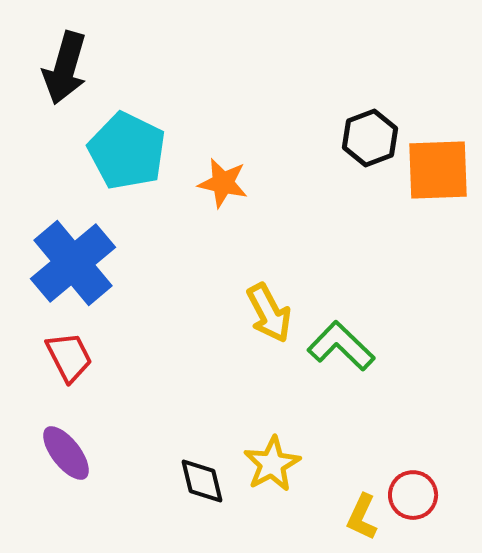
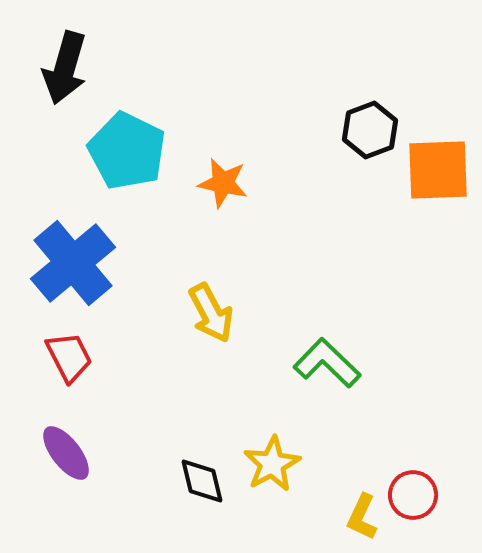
black hexagon: moved 8 px up
yellow arrow: moved 58 px left
green L-shape: moved 14 px left, 17 px down
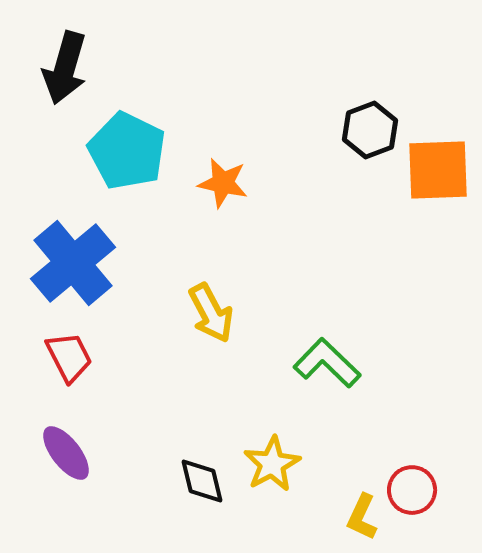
red circle: moved 1 px left, 5 px up
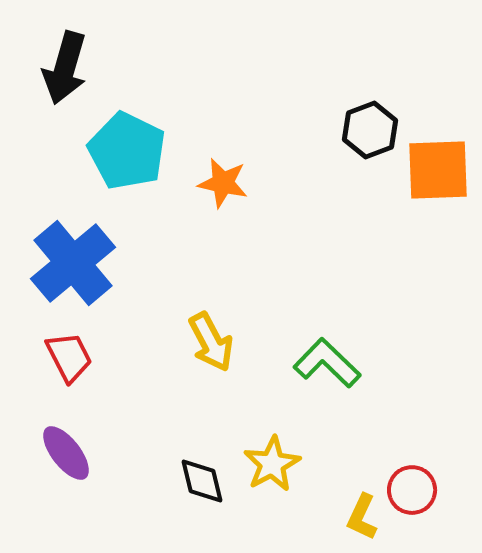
yellow arrow: moved 29 px down
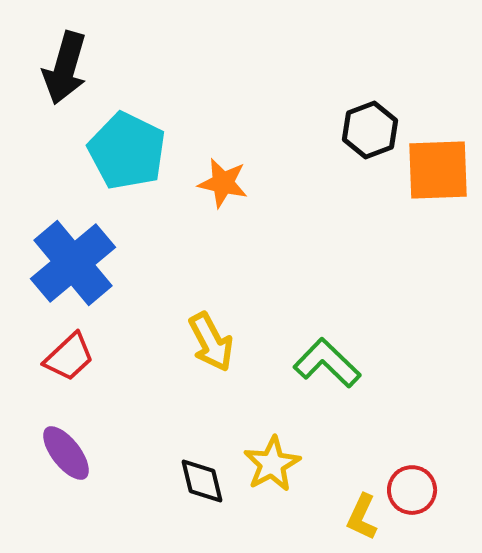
red trapezoid: rotated 74 degrees clockwise
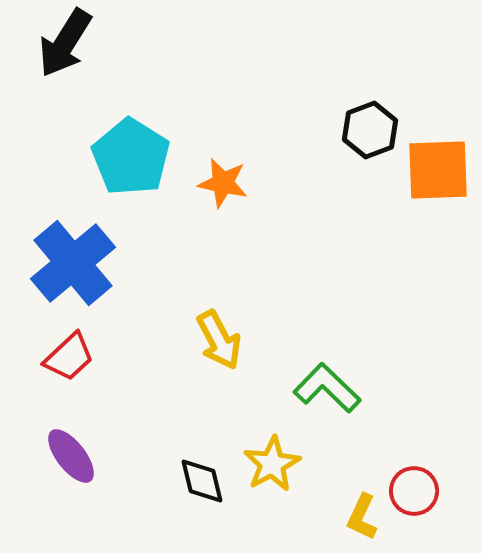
black arrow: moved 25 px up; rotated 16 degrees clockwise
cyan pentagon: moved 4 px right, 6 px down; rotated 6 degrees clockwise
yellow arrow: moved 8 px right, 2 px up
green L-shape: moved 25 px down
purple ellipse: moved 5 px right, 3 px down
red circle: moved 2 px right, 1 px down
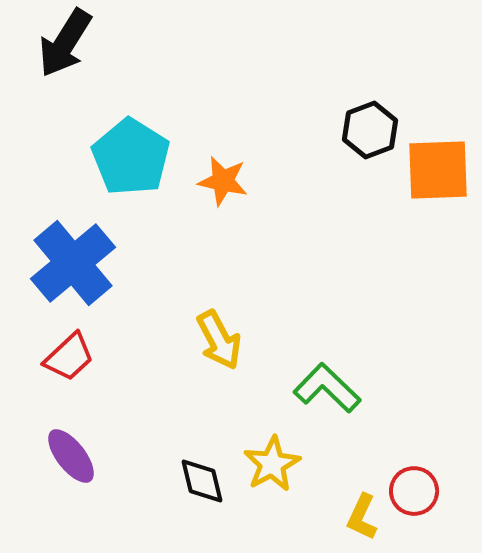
orange star: moved 2 px up
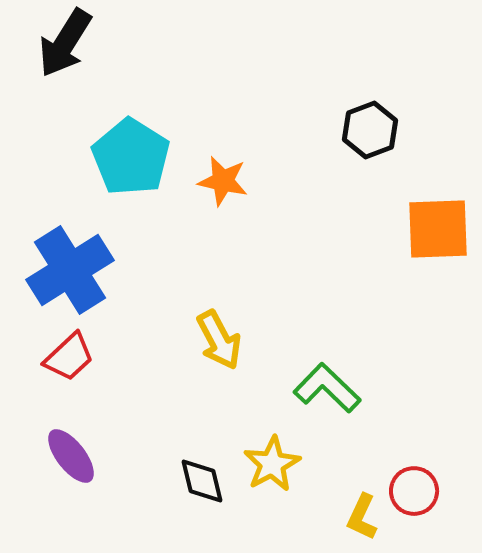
orange square: moved 59 px down
blue cross: moved 3 px left, 7 px down; rotated 8 degrees clockwise
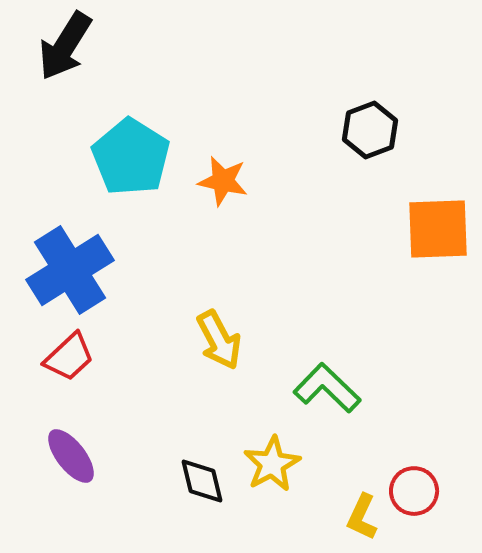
black arrow: moved 3 px down
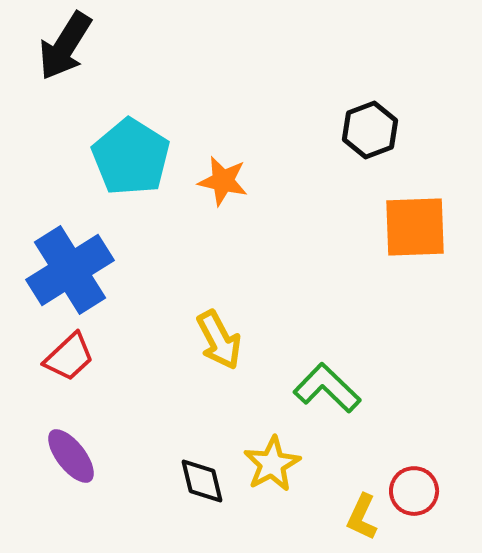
orange square: moved 23 px left, 2 px up
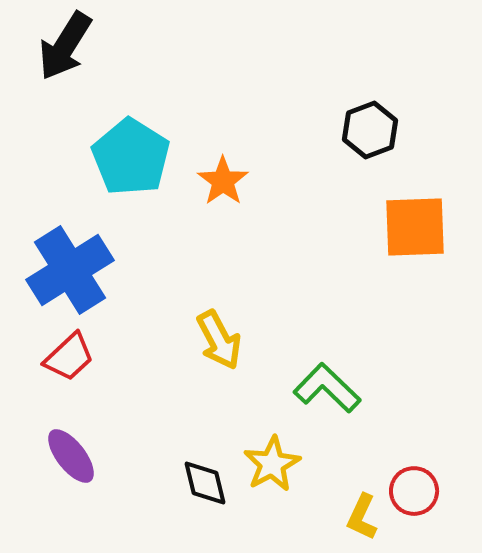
orange star: rotated 24 degrees clockwise
black diamond: moved 3 px right, 2 px down
